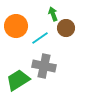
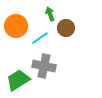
green arrow: moved 3 px left
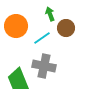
cyan line: moved 2 px right
green trapezoid: rotated 80 degrees counterclockwise
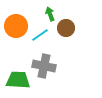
cyan line: moved 2 px left, 3 px up
green trapezoid: rotated 115 degrees clockwise
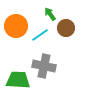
green arrow: rotated 16 degrees counterclockwise
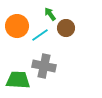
orange circle: moved 1 px right
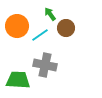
gray cross: moved 1 px right, 1 px up
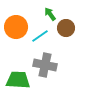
orange circle: moved 1 px left, 1 px down
cyan line: moved 1 px down
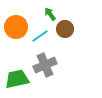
brown circle: moved 1 px left, 1 px down
gray cross: rotated 35 degrees counterclockwise
green trapezoid: moved 1 px left, 1 px up; rotated 15 degrees counterclockwise
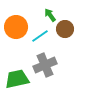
green arrow: moved 1 px down
